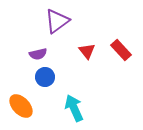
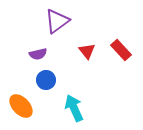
blue circle: moved 1 px right, 3 px down
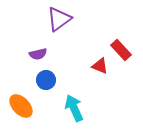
purple triangle: moved 2 px right, 2 px up
red triangle: moved 13 px right, 15 px down; rotated 30 degrees counterclockwise
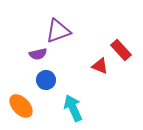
purple triangle: moved 1 px left, 12 px down; rotated 16 degrees clockwise
cyan arrow: moved 1 px left
